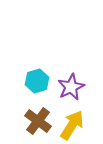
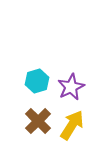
brown cross: rotated 8 degrees clockwise
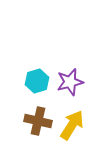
purple star: moved 1 px left, 5 px up; rotated 12 degrees clockwise
brown cross: rotated 32 degrees counterclockwise
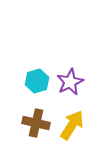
purple star: rotated 12 degrees counterclockwise
brown cross: moved 2 px left, 2 px down
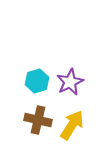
brown cross: moved 2 px right, 3 px up
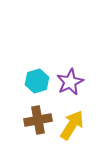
brown cross: rotated 24 degrees counterclockwise
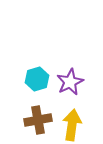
cyan hexagon: moved 2 px up
yellow arrow: rotated 24 degrees counterclockwise
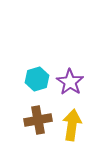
purple star: rotated 12 degrees counterclockwise
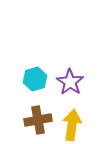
cyan hexagon: moved 2 px left
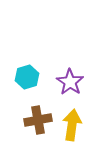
cyan hexagon: moved 8 px left, 2 px up
